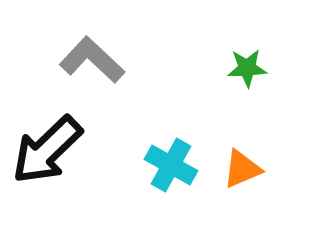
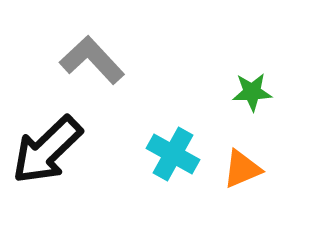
gray L-shape: rotated 4 degrees clockwise
green star: moved 5 px right, 24 px down
cyan cross: moved 2 px right, 11 px up
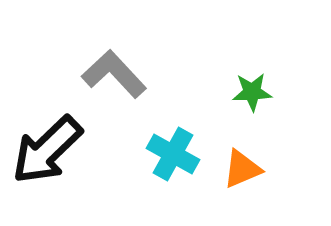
gray L-shape: moved 22 px right, 14 px down
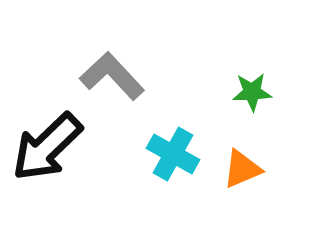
gray L-shape: moved 2 px left, 2 px down
black arrow: moved 3 px up
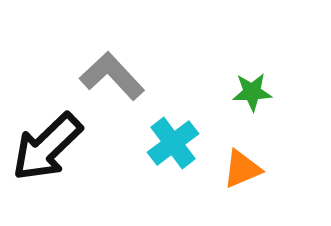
cyan cross: moved 11 px up; rotated 24 degrees clockwise
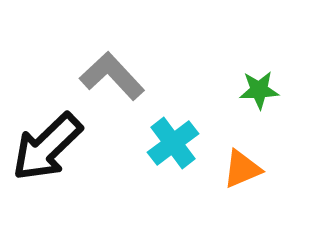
green star: moved 7 px right, 2 px up
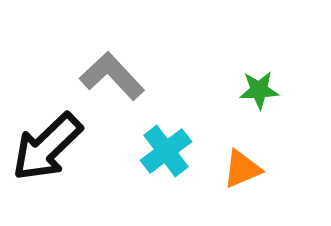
cyan cross: moved 7 px left, 8 px down
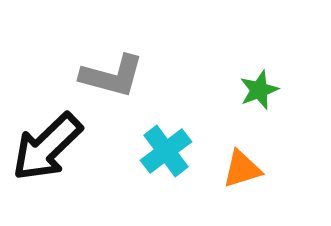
gray L-shape: rotated 148 degrees clockwise
green star: rotated 18 degrees counterclockwise
orange triangle: rotated 6 degrees clockwise
